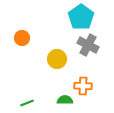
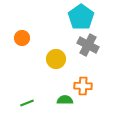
yellow circle: moved 1 px left
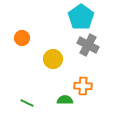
yellow circle: moved 3 px left
green line: rotated 48 degrees clockwise
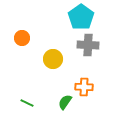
gray cross: rotated 25 degrees counterclockwise
orange cross: moved 1 px right, 1 px down
green semicircle: moved 2 px down; rotated 56 degrees counterclockwise
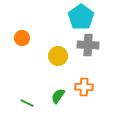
yellow circle: moved 5 px right, 3 px up
green semicircle: moved 7 px left, 6 px up
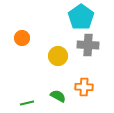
green semicircle: rotated 84 degrees clockwise
green line: rotated 40 degrees counterclockwise
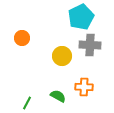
cyan pentagon: rotated 10 degrees clockwise
gray cross: moved 2 px right
yellow circle: moved 4 px right
green line: rotated 48 degrees counterclockwise
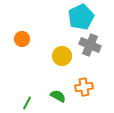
orange circle: moved 1 px down
gray cross: rotated 20 degrees clockwise
orange cross: rotated 12 degrees counterclockwise
